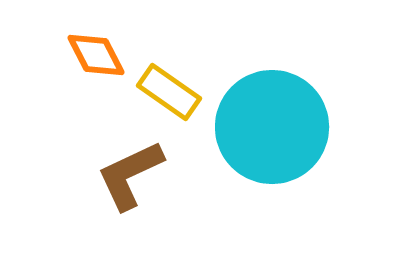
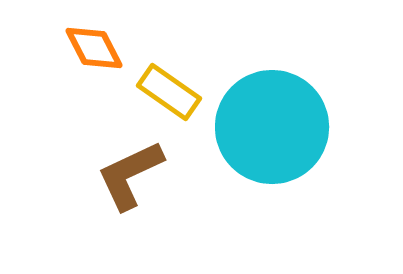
orange diamond: moved 2 px left, 7 px up
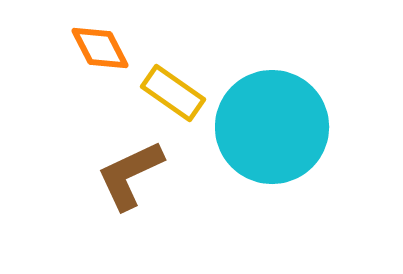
orange diamond: moved 6 px right
yellow rectangle: moved 4 px right, 1 px down
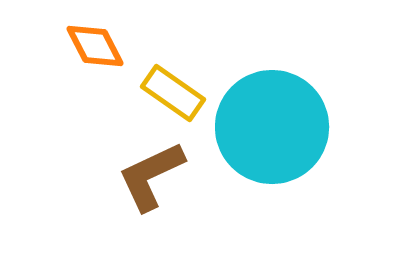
orange diamond: moved 5 px left, 2 px up
brown L-shape: moved 21 px right, 1 px down
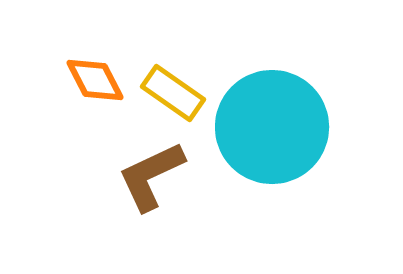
orange diamond: moved 34 px down
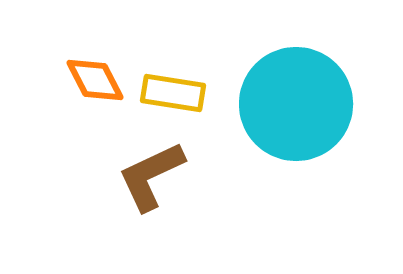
yellow rectangle: rotated 26 degrees counterclockwise
cyan circle: moved 24 px right, 23 px up
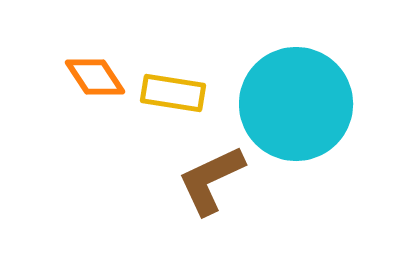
orange diamond: moved 3 px up; rotated 6 degrees counterclockwise
brown L-shape: moved 60 px right, 4 px down
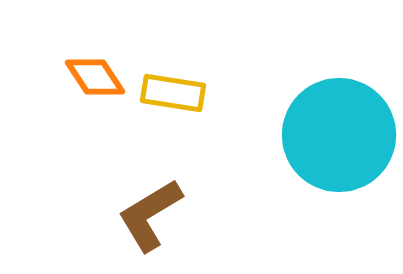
cyan circle: moved 43 px right, 31 px down
brown L-shape: moved 61 px left, 35 px down; rotated 6 degrees counterclockwise
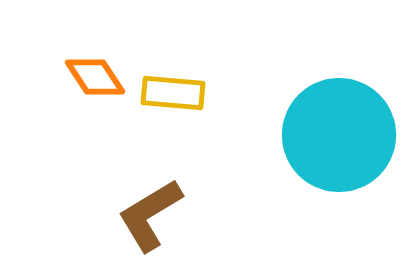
yellow rectangle: rotated 4 degrees counterclockwise
